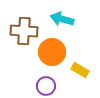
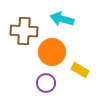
purple circle: moved 3 px up
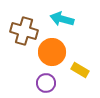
brown cross: rotated 12 degrees clockwise
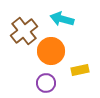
brown cross: rotated 36 degrees clockwise
orange circle: moved 1 px left, 1 px up
yellow rectangle: rotated 42 degrees counterclockwise
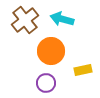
brown cross: moved 1 px right, 11 px up
yellow rectangle: moved 3 px right
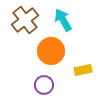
cyan arrow: moved 1 px right, 1 px down; rotated 45 degrees clockwise
purple circle: moved 2 px left, 2 px down
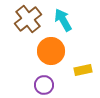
brown cross: moved 3 px right, 1 px up
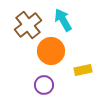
brown cross: moved 6 px down
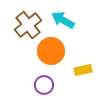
cyan arrow: rotated 30 degrees counterclockwise
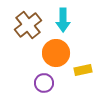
cyan arrow: rotated 120 degrees counterclockwise
orange circle: moved 5 px right, 2 px down
purple circle: moved 2 px up
